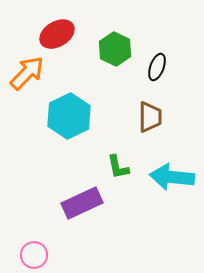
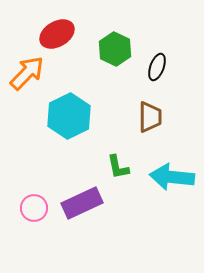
pink circle: moved 47 px up
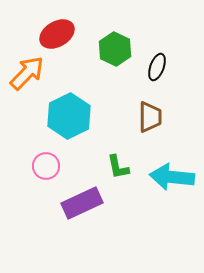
pink circle: moved 12 px right, 42 px up
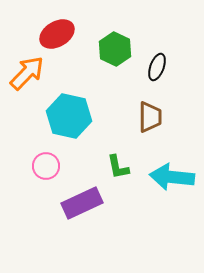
cyan hexagon: rotated 21 degrees counterclockwise
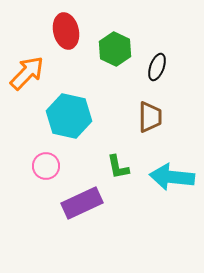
red ellipse: moved 9 px right, 3 px up; rotated 72 degrees counterclockwise
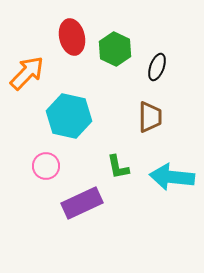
red ellipse: moved 6 px right, 6 px down
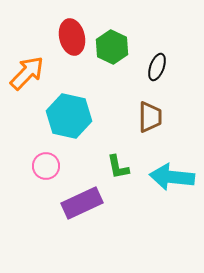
green hexagon: moved 3 px left, 2 px up
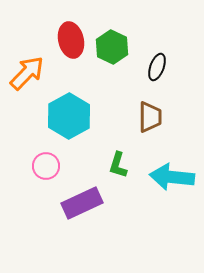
red ellipse: moved 1 px left, 3 px down
cyan hexagon: rotated 18 degrees clockwise
green L-shape: moved 2 px up; rotated 28 degrees clockwise
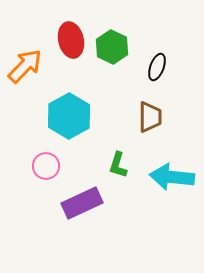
orange arrow: moved 2 px left, 7 px up
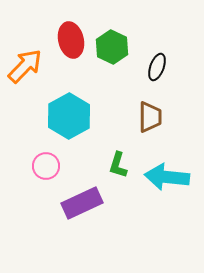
cyan arrow: moved 5 px left
